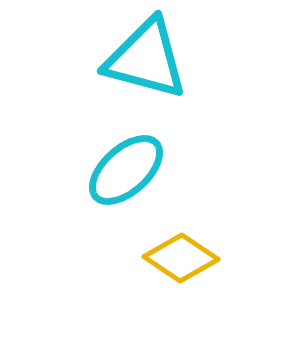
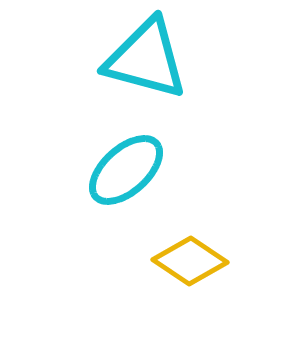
yellow diamond: moved 9 px right, 3 px down
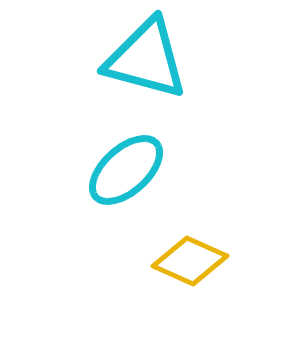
yellow diamond: rotated 10 degrees counterclockwise
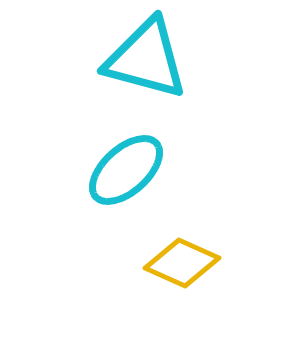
yellow diamond: moved 8 px left, 2 px down
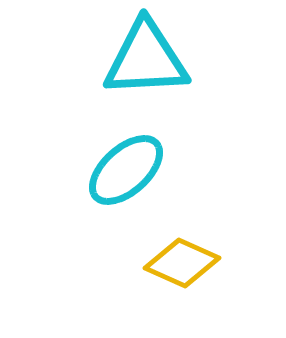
cyan triangle: rotated 18 degrees counterclockwise
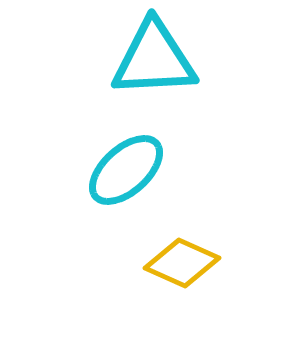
cyan triangle: moved 8 px right
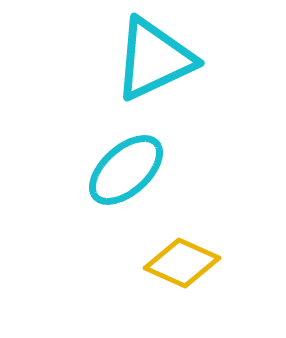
cyan triangle: rotated 22 degrees counterclockwise
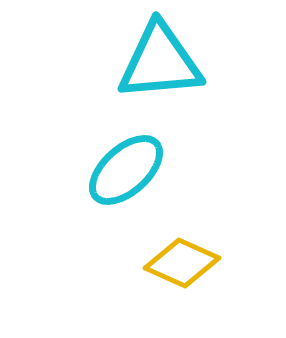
cyan triangle: moved 6 px right, 3 px down; rotated 20 degrees clockwise
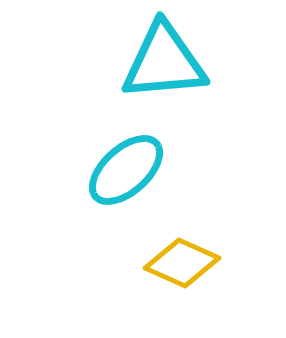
cyan triangle: moved 4 px right
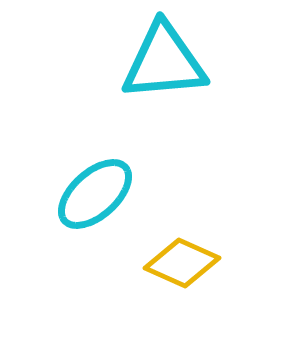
cyan ellipse: moved 31 px left, 24 px down
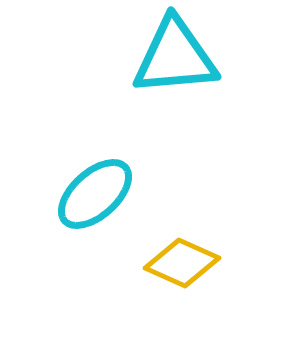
cyan triangle: moved 11 px right, 5 px up
